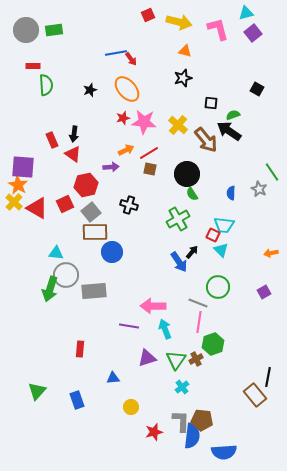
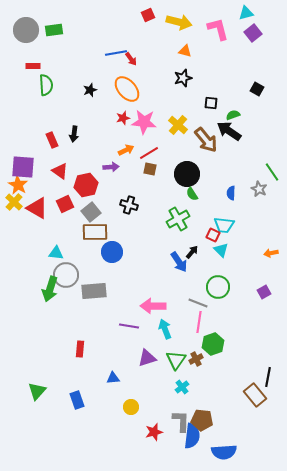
red triangle at (73, 154): moved 13 px left, 17 px down
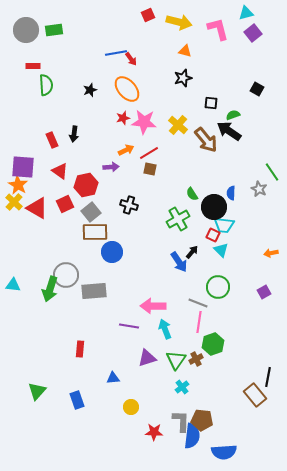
black circle at (187, 174): moved 27 px right, 33 px down
cyan triangle at (56, 253): moved 43 px left, 32 px down
red star at (154, 432): rotated 18 degrees clockwise
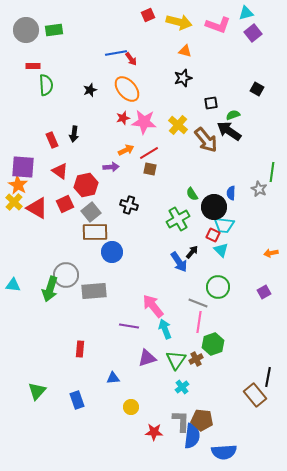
pink L-shape at (218, 29): moved 4 px up; rotated 125 degrees clockwise
black square at (211, 103): rotated 16 degrees counterclockwise
green line at (272, 172): rotated 42 degrees clockwise
pink arrow at (153, 306): rotated 50 degrees clockwise
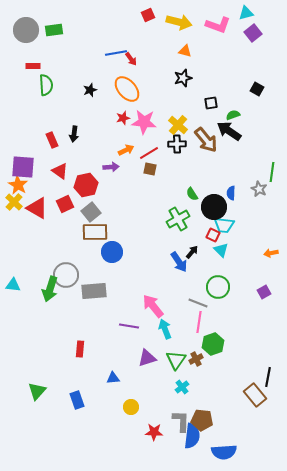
black cross at (129, 205): moved 48 px right, 61 px up; rotated 18 degrees counterclockwise
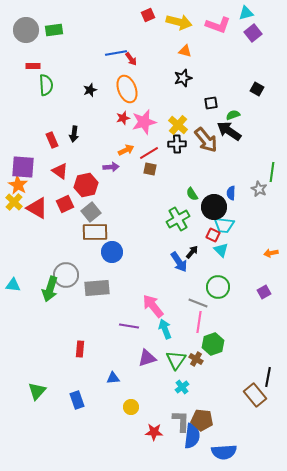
orange ellipse at (127, 89): rotated 20 degrees clockwise
pink star at (144, 122): rotated 20 degrees counterclockwise
gray rectangle at (94, 291): moved 3 px right, 3 px up
brown cross at (196, 359): rotated 32 degrees counterclockwise
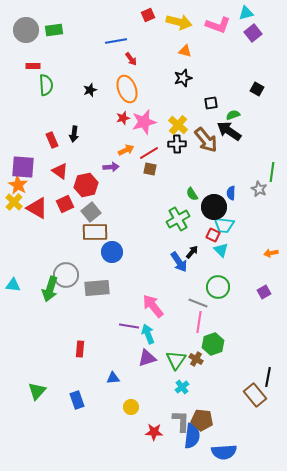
blue line at (116, 53): moved 12 px up
cyan arrow at (165, 329): moved 17 px left, 5 px down
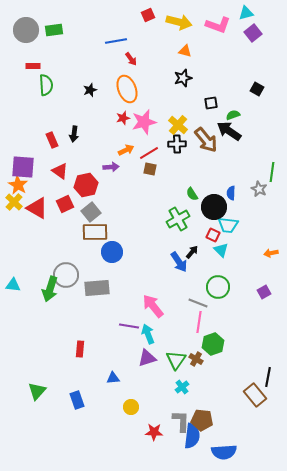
cyan trapezoid at (224, 225): moved 4 px right
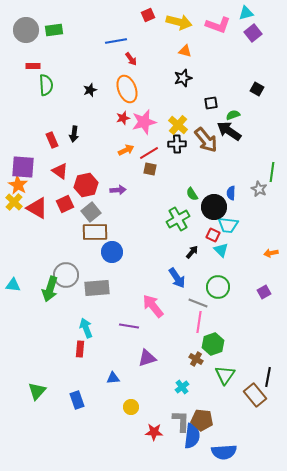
purple arrow at (111, 167): moved 7 px right, 23 px down
blue arrow at (179, 262): moved 2 px left, 16 px down
cyan arrow at (148, 334): moved 62 px left, 6 px up
green triangle at (176, 360): moved 49 px right, 15 px down
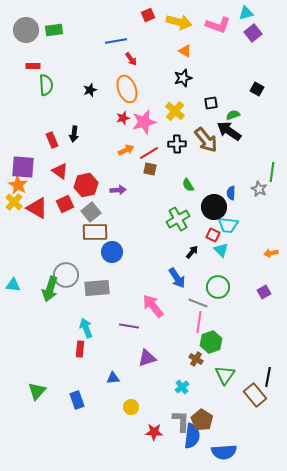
orange triangle at (185, 51): rotated 16 degrees clockwise
yellow cross at (178, 125): moved 3 px left, 14 px up
green semicircle at (192, 194): moved 4 px left, 9 px up
green hexagon at (213, 344): moved 2 px left, 2 px up
brown pentagon at (202, 420): rotated 25 degrees clockwise
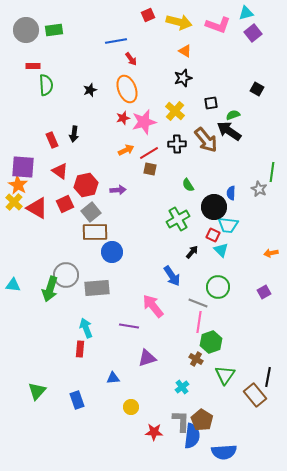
blue arrow at (177, 278): moved 5 px left, 2 px up
